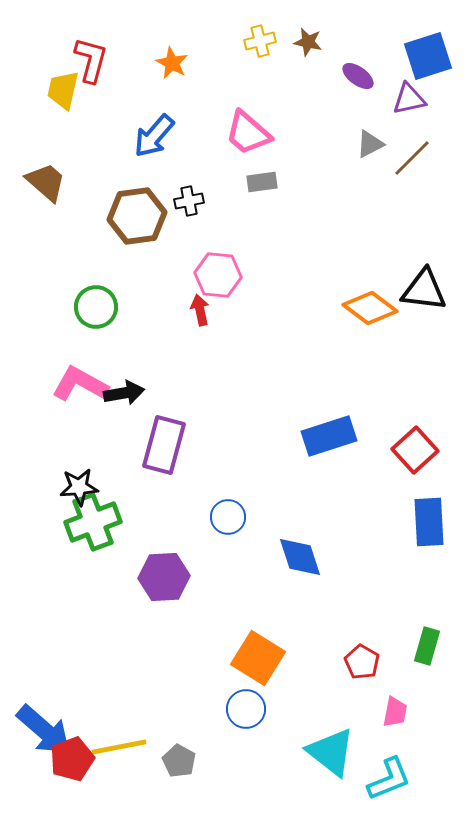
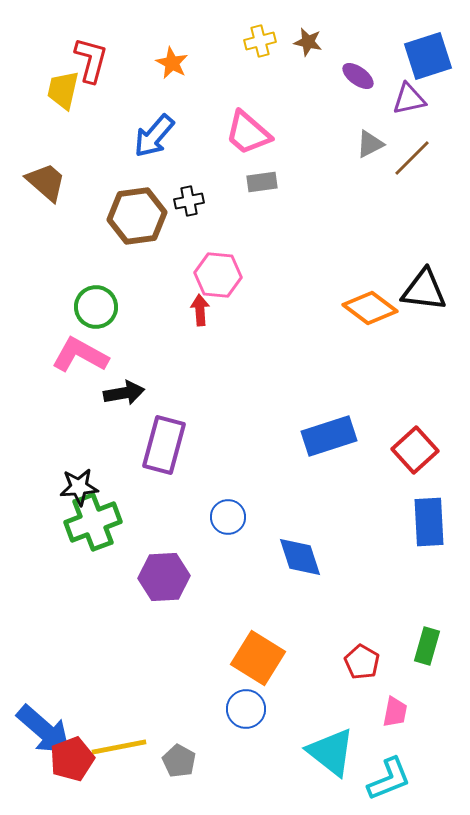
red arrow at (200, 310): rotated 8 degrees clockwise
pink L-shape at (80, 384): moved 29 px up
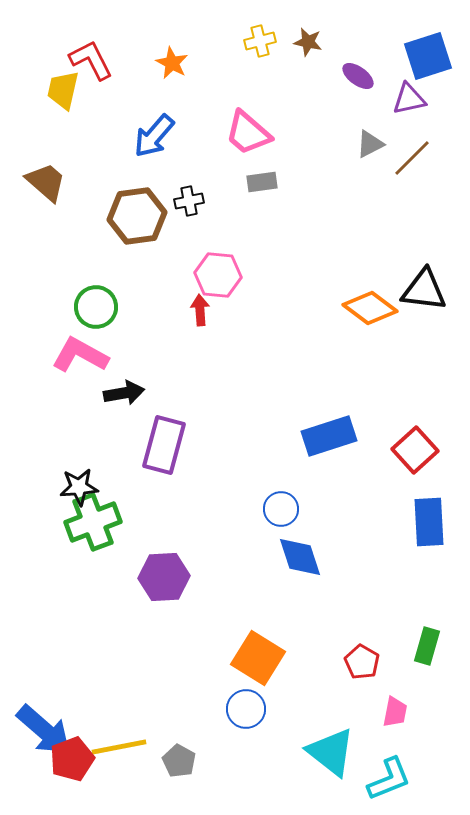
red L-shape at (91, 60): rotated 42 degrees counterclockwise
blue circle at (228, 517): moved 53 px right, 8 px up
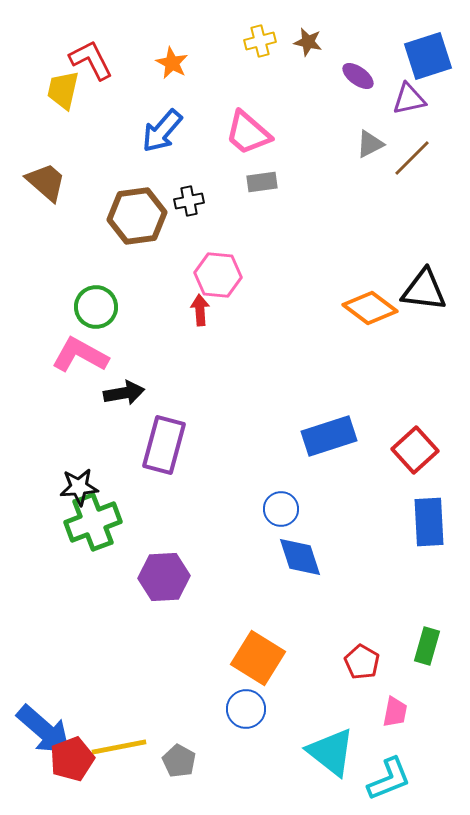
blue arrow at (154, 136): moved 8 px right, 5 px up
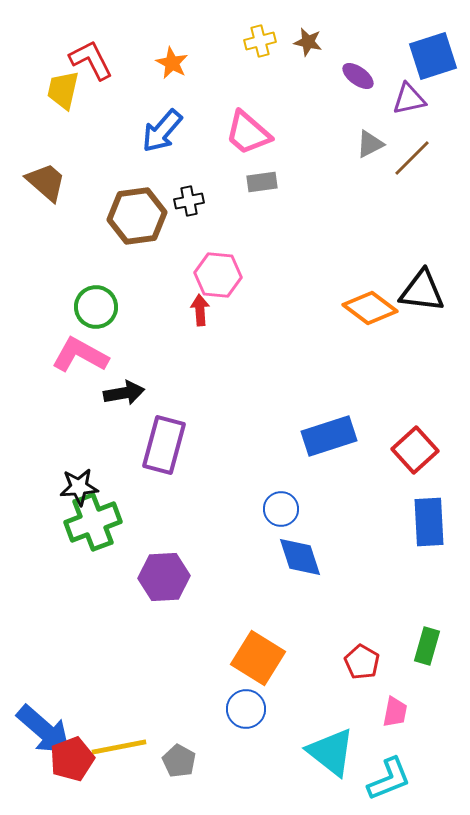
blue square at (428, 56): moved 5 px right
black triangle at (424, 290): moved 2 px left, 1 px down
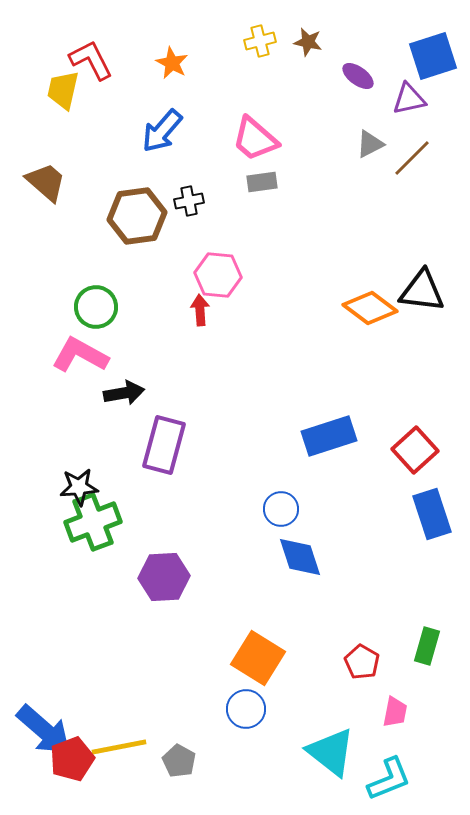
pink trapezoid at (248, 133): moved 7 px right, 6 px down
blue rectangle at (429, 522): moved 3 px right, 8 px up; rotated 15 degrees counterclockwise
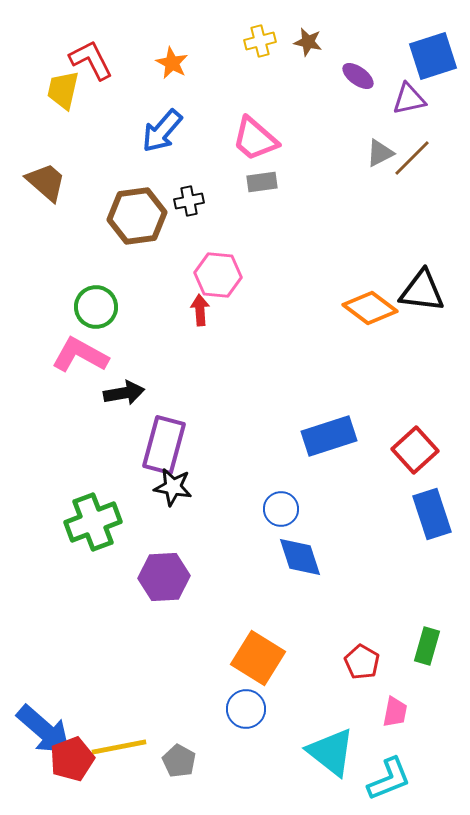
gray triangle at (370, 144): moved 10 px right, 9 px down
black star at (79, 487): moved 94 px right; rotated 15 degrees clockwise
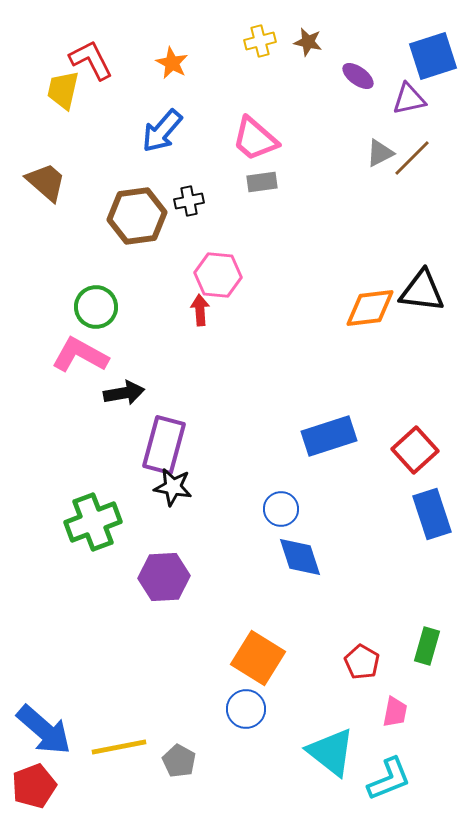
orange diamond at (370, 308): rotated 44 degrees counterclockwise
red pentagon at (72, 759): moved 38 px left, 27 px down
